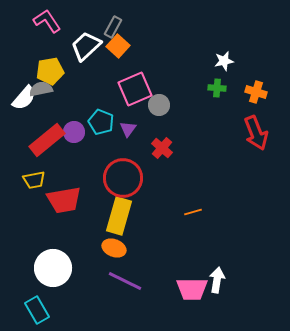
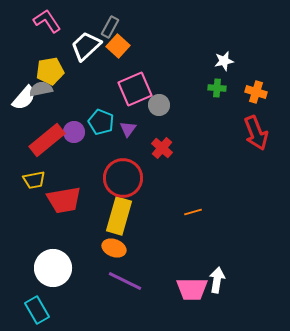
gray rectangle: moved 3 px left
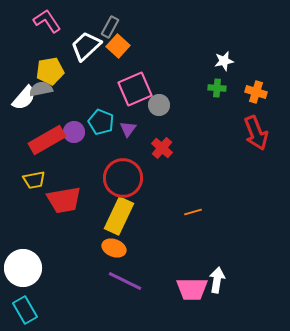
red rectangle: rotated 9 degrees clockwise
yellow rectangle: rotated 9 degrees clockwise
white circle: moved 30 px left
cyan rectangle: moved 12 px left
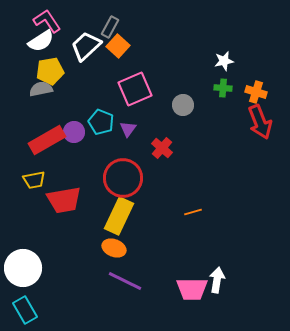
green cross: moved 6 px right
white semicircle: moved 17 px right, 57 px up; rotated 16 degrees clockwise
gray circle: moved 24 px right
red arrow: moved 4 px right, 11 px up
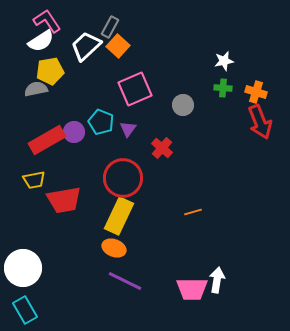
gray semicircle: moved 5 px left
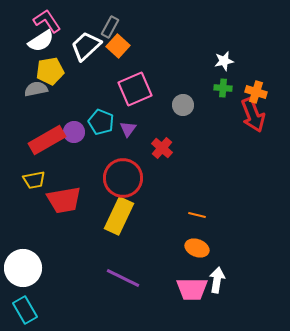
red arrow: moved 7 px left, 7 px up
orange line: moved 4 px right, 3 px down; rotated 30 degrees clockwise
orange ellipse: moved 83 px right
purple line: moved 2 px left, 3 px up
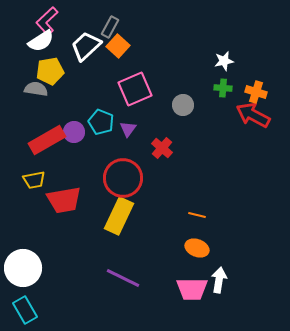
pink L-shape: rotated 100 degrees counterclockwise
gray semicircle: rotated 20 degrees clockwise
red arrow: rotated 140 degrees clockwise
white arrow: moved 2 px right
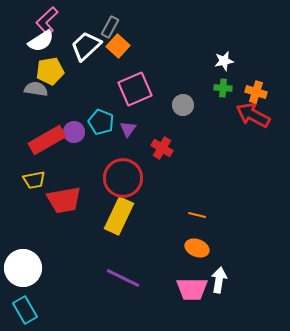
red cross: rotated 10 degrees counterclockwise
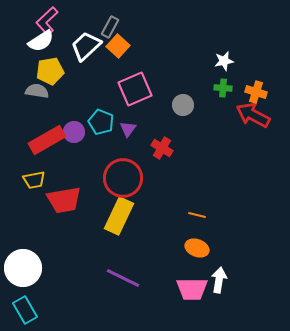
gray semicircle: moved 1 px right, 2 px down
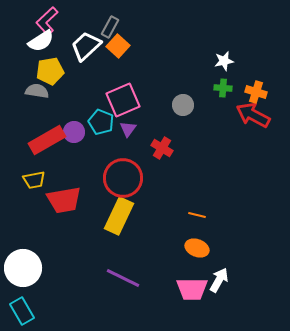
pink square: moved 12 px left, 11 px down
white arrow: rotated 20 degrees clockwise
cyan rectangle: moved 3 px left, 1 px down
